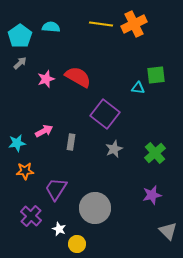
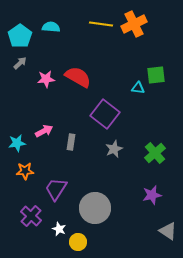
pink star: rotated 12 degrees clockwise
gray triangle: rotated 12 degrees counterclockwise
yellow circle: moved 1 px right, 2 px up
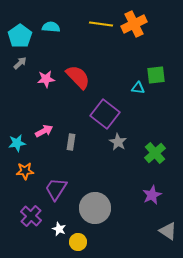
red semicircle: rotated 16 degrees clockwise
gray star: moved 4 px right, 7 px up; rotated 18 degrees counterclockwise
purple star: rotated 12 degrees counterclockwise
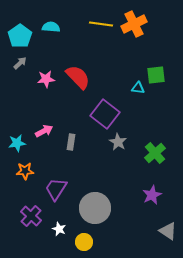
yellow circle: moved 6 px right
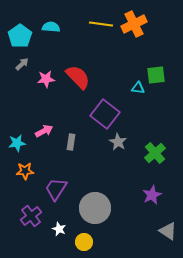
gray arrow: moved 2 px right, 1 px down
purple cross: rotated 10 degrees clockwise
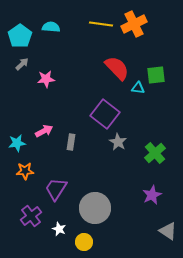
red semicircle: moved 39 px right, 9 px up
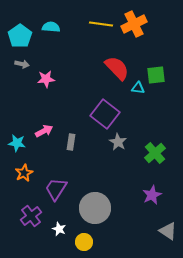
gray arrow: rotated 56 degrees clockwise
cyan star: rotated 18 degrees clockwise
orange star: moved 1 px left, 2 px down; rotated 24 degrees counterclockwise
